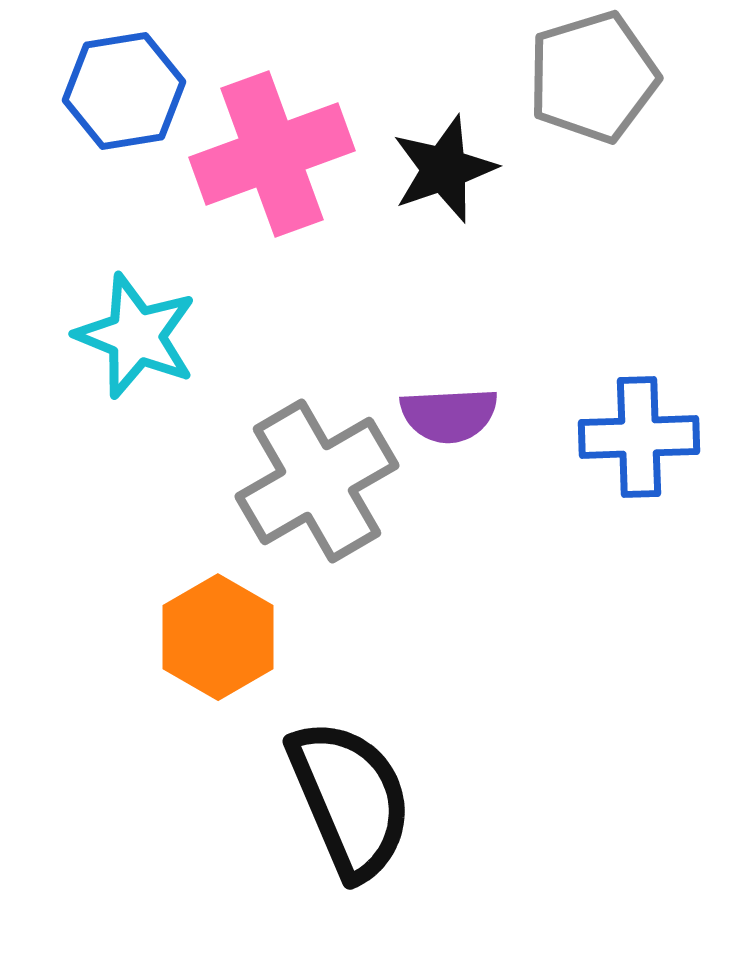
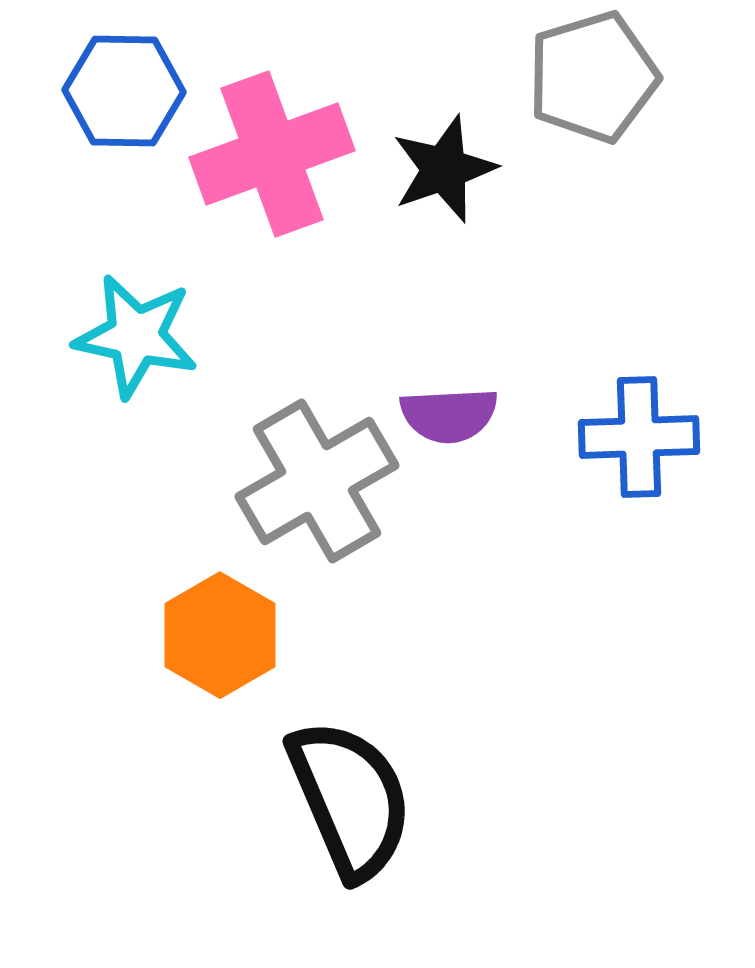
blue hexagon: rotated 10 degrees clockwise
cyan star: rotated 10 degrees counterclockwise
orange hexagon: moved 2 px right, 2 px up
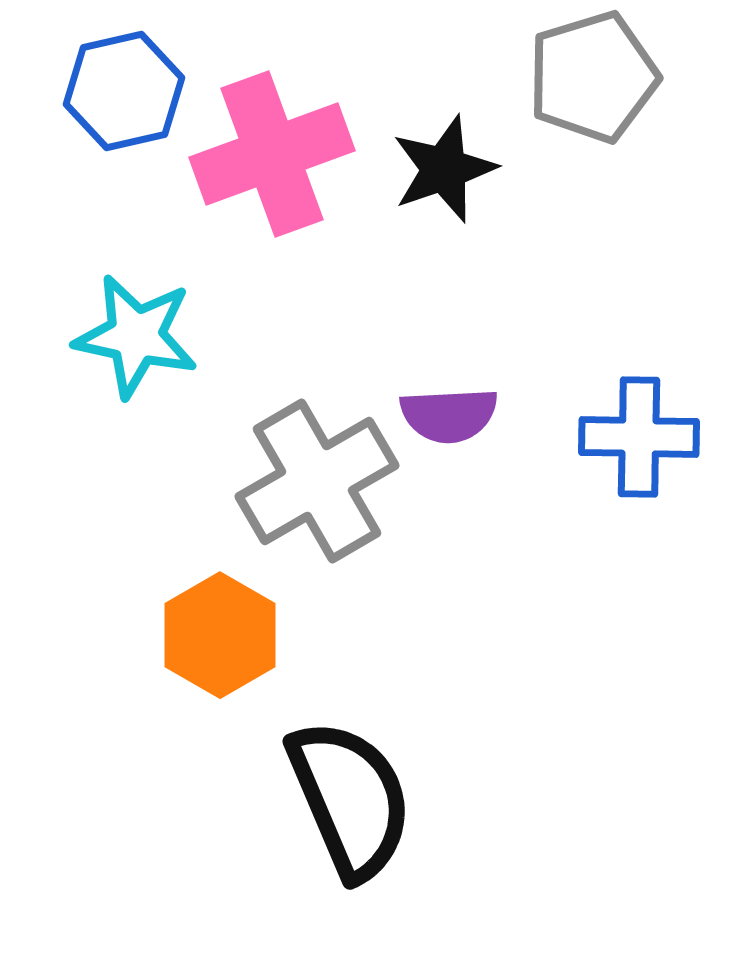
blue hexagon: rotated 14 degrees counterclockwise
blue cross: rotated 3 degrees clockwise
